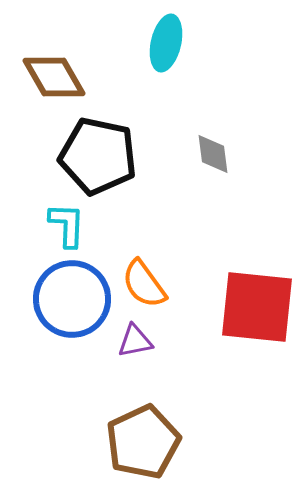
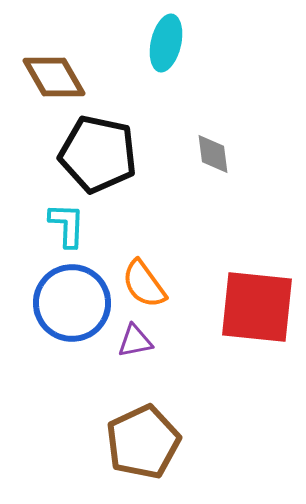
black pentagon: moved 2 px up
blue circle: moved 4 px down
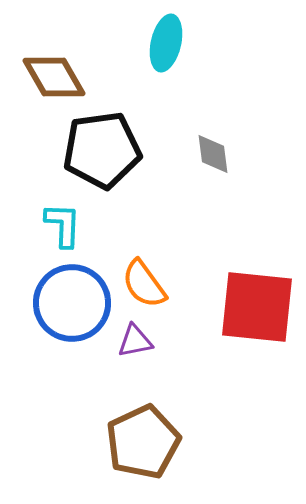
black pentagon: moved 4 px right, 4 px up; rotated 20 degrees counterclockwise
cyan L-shape: moved 4 px left
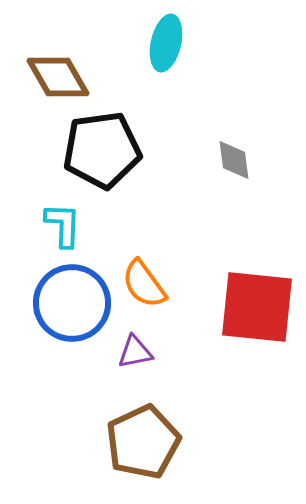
brown diamond: moved 4 px right
gray diamond: moved 21 px right, 6 px down
purple triangle: moved 11 px down
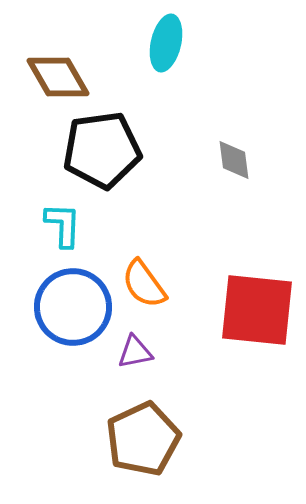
blue circle: moved 1 px right, 4 px down
red square: moved 3 px down
brown pentagon: moved 3 px up
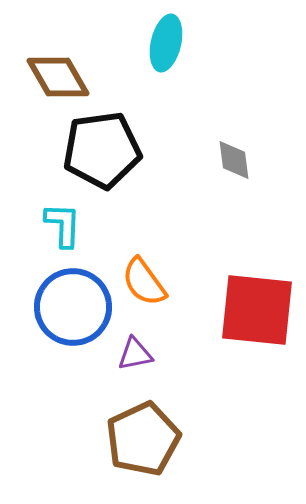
orange semicircle: moved 2 px up
purple triangle: moved 2 px down
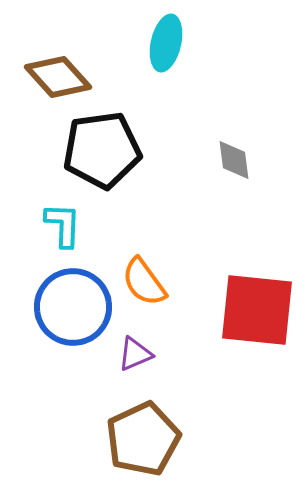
brown diamond: rotated 12 degrees counterclockwise
purple triangle: rotated 12 degrees counterclockwise
